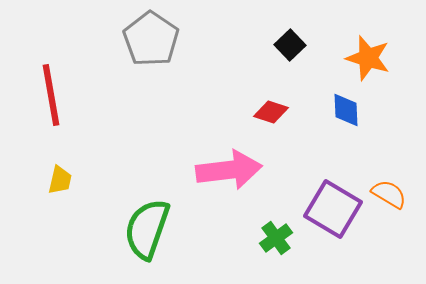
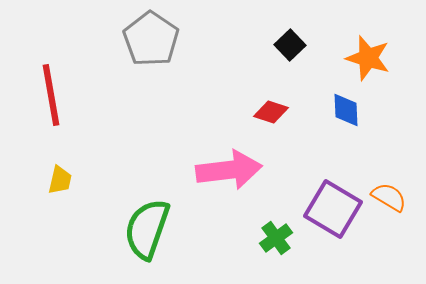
orange semicircle: moved 3 px down
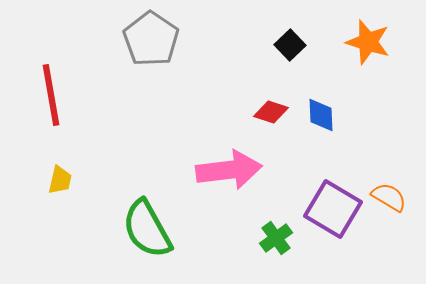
orange star: moved 16 px up
blue diamond: moved 25 px left, 5 px down
green semicircle: rotated 48 degrees counterclockwise
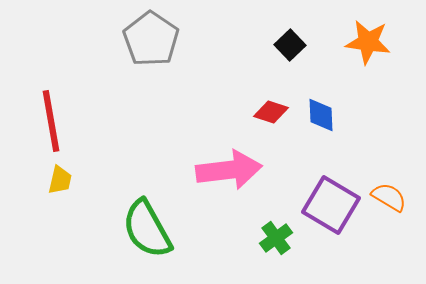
orange star: rotated 9 degrees counterclockwise
red line: moved 26 px down
purple square: moved 2 px left, 4 px up
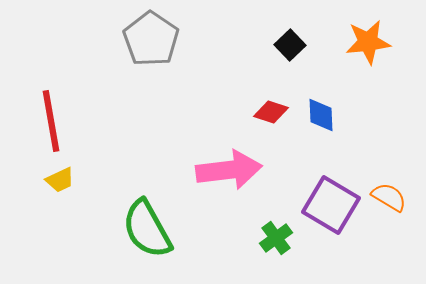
orange star: rotated 15 degrees counterclockwise
yellow trapezoid: rotated 52 degrees clockwise
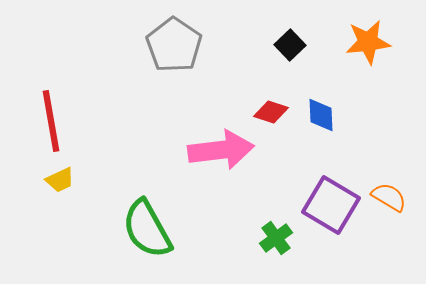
gray pentagon: moved 23 px right, 6 px down
pink arrow: moved 8 px left, 20 px up
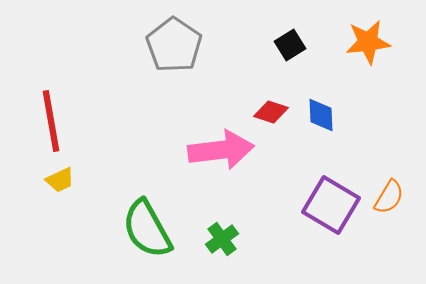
black square: rotated 12 degrees clockwise
orange semicircle: rotated 90 degrees clockwise
green cross: moved 54 px left, 1 px down
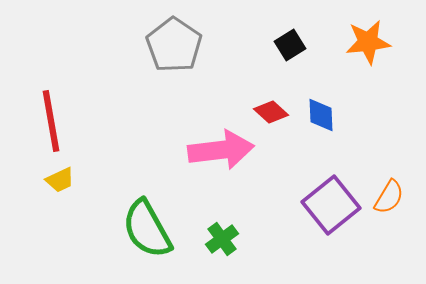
red diamond: rotated 24 degrees clockwise
purple square: rotated 20 degrees clockwise
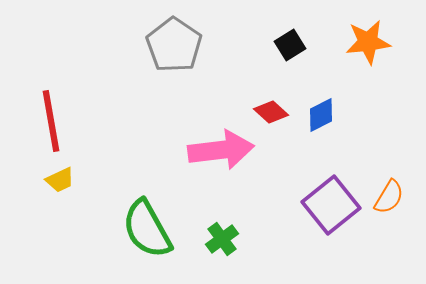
blue diamond: rotated 66 degrees clockwise
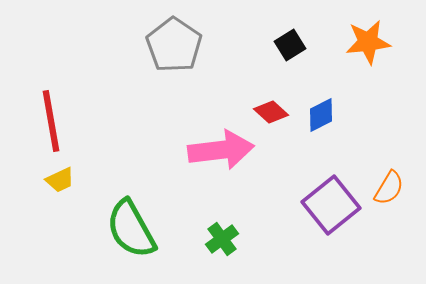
orange semicircle: moved 9 px up
green semicircle: moved 16 px left
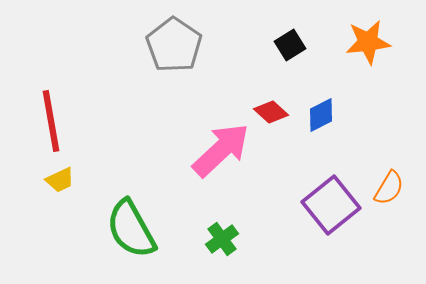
pink arrow: rotated 36 degrees counterclockwise
